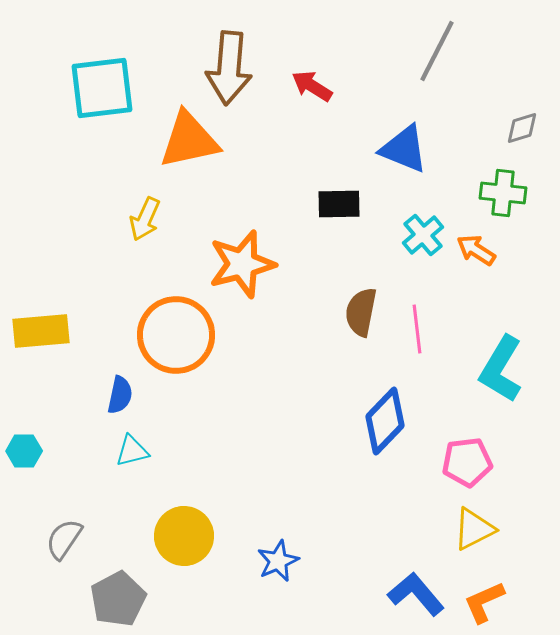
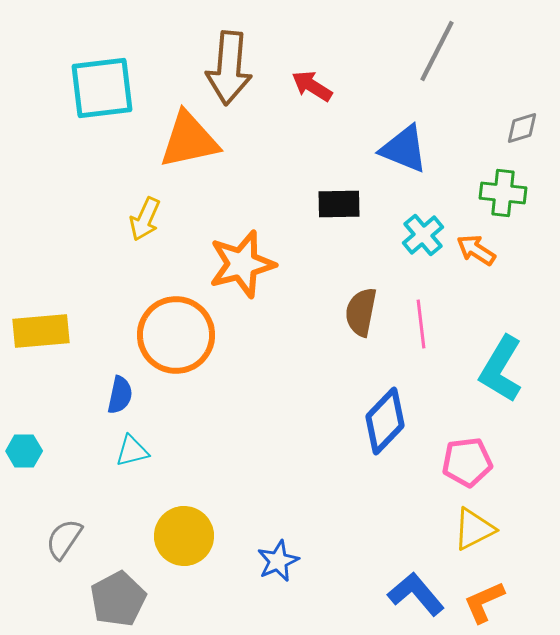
pink line: moved 4 px right, 5 px up
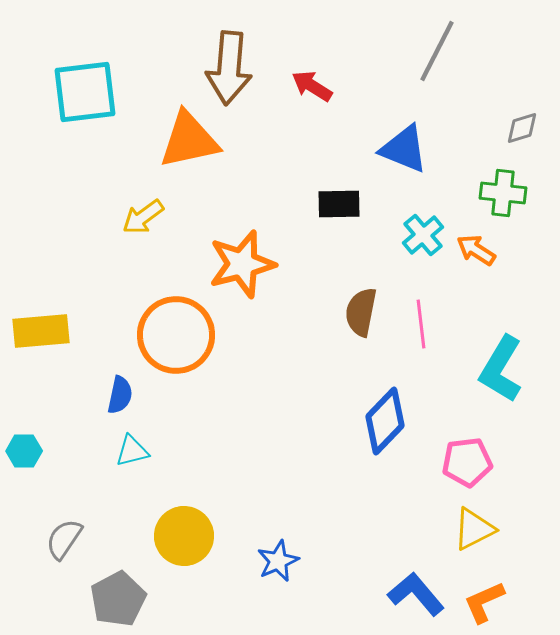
cyan square: moved 17 px left, 4 px down
yellow arrow: moved 2 px left, 2 px up; rotated 30 degrees clockwise
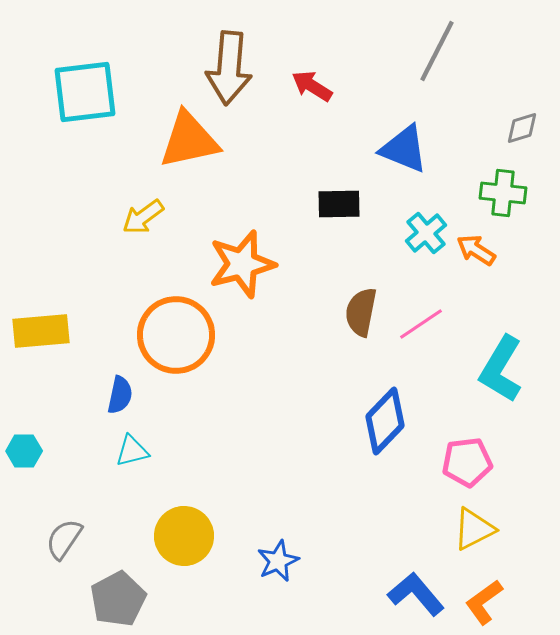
cyan cross: moved 3 px right, 2 px up
pink line: rotated 63 degrees clockwise
orange L-shape: rotated 12 degrees counterclockwise
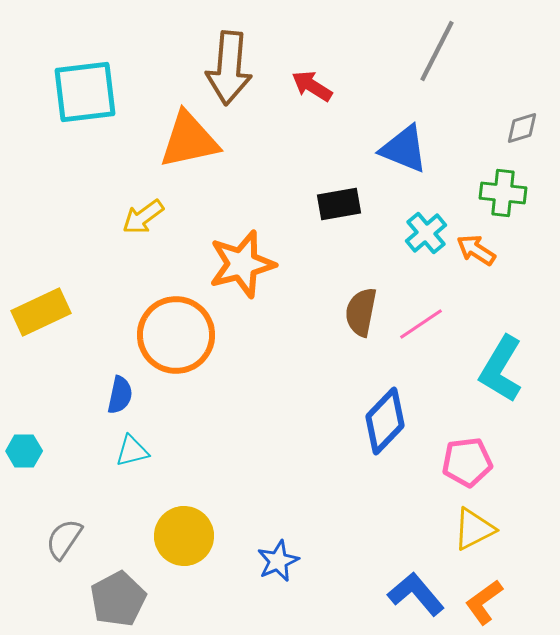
black rectangle: rotated 9 degrees counterclockwise
yellow rectangle: moved 19 px up; rotated 20 degrees counterclockwise
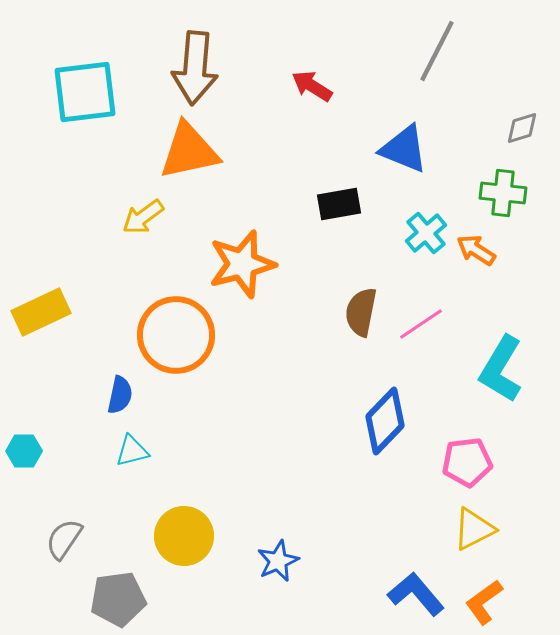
brown arrow: moved 34 px left
orange triangle: moved 11 px down
gray pentagon: rotated 20 degrees clockwise
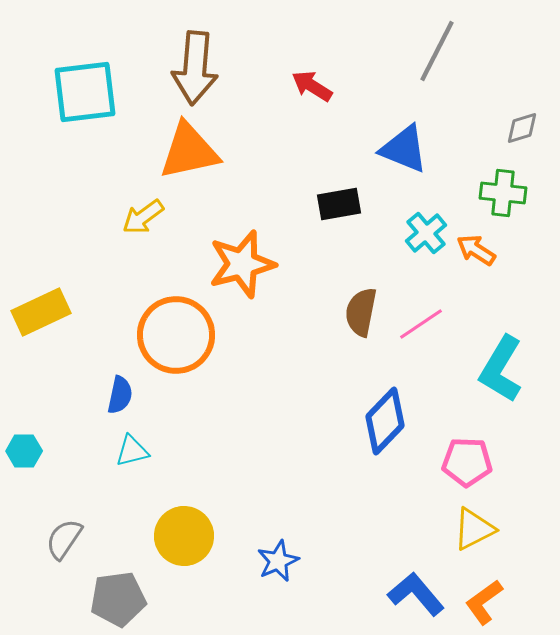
pink pentagon: rotated 9 degrees clockwise
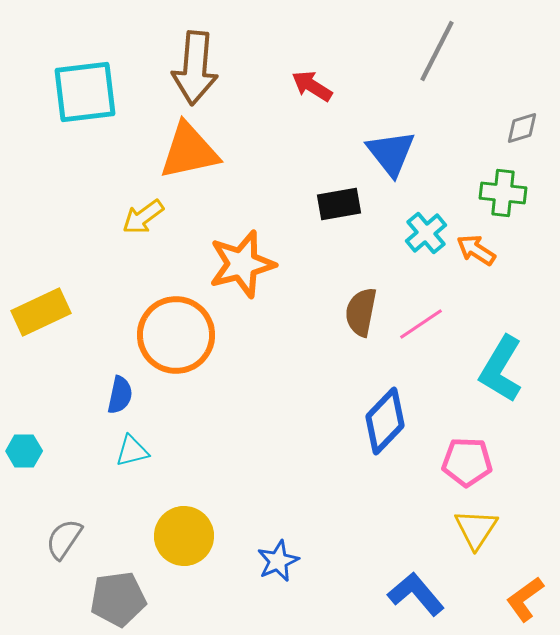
blue triangle: moved 13 px left, 4 px down; rotated 30 degrees clockwise
yellow triangle: moved 2 px right; rotated 30 degrees counterclockwise
orange L-shape: moved 41 px right, 3 px up
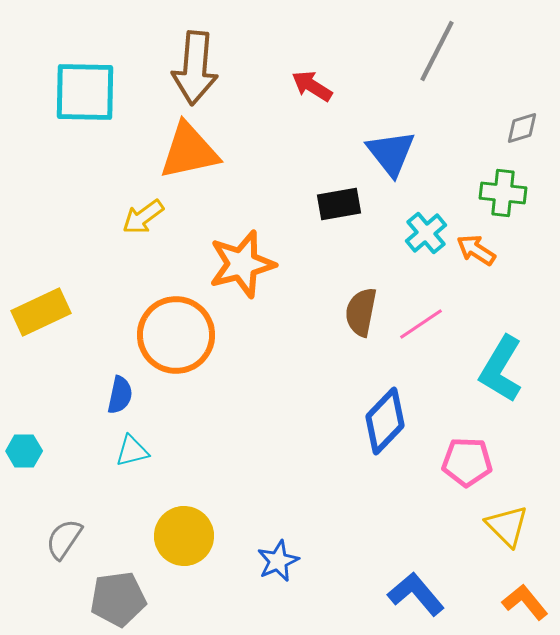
cyan square: rotated 8 degrees clockwise
yellow triangle: moved 31 px right, 3 px up; rotated 18 degrees counterclockwise
orange L-shape: moved 3 px down; rotated 87 degrees clockwise
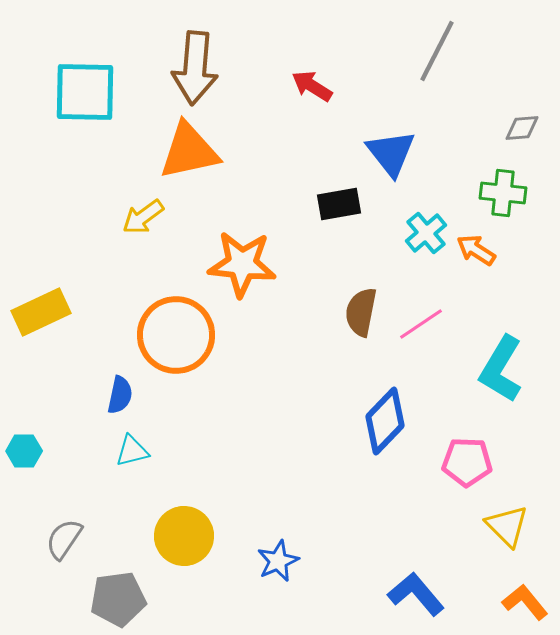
gray diamond: rotated 12 degrees clockwise
orange star: rotated 20 degrees clockwise
